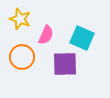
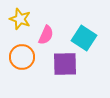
cyan square: moved 2 px right; rotated 10 degrees clockwise
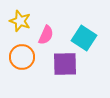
yellow star: moved 2 px down
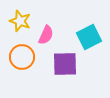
cyan square: moved 5 px right, 1 px up; rotated 30 degrees clockwise
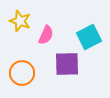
orange circle: moved 16 px down
purple square: moved 2 px right
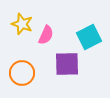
yellow star: moved 2 px right, 3 px down
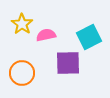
yellow star: rotated 15 degrees clockwise
pink semicircle: rotated 126 degrees counterclockwise
purple square: moved 1 px right, 1 px up
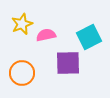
yellow star: rotated 15 degrees clockwise
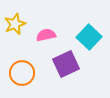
yellow star: moved 7 px left
cyan square: rotated 20 degrees counterclockwise
purple square: moved 2 px left, 1 px down; rotated 24 degrees counterclockwise
